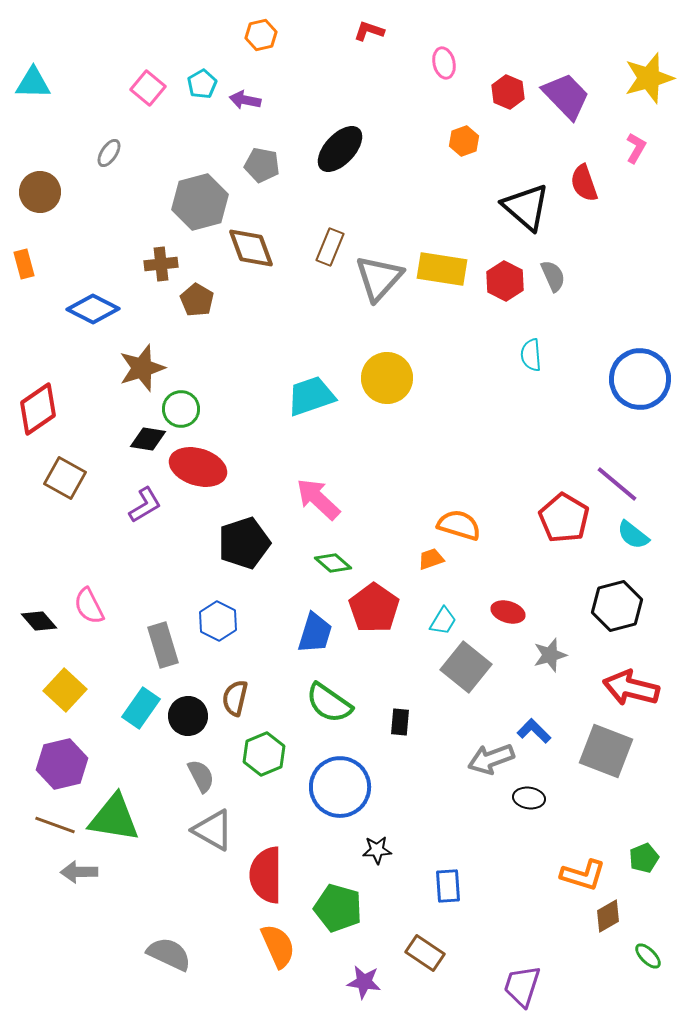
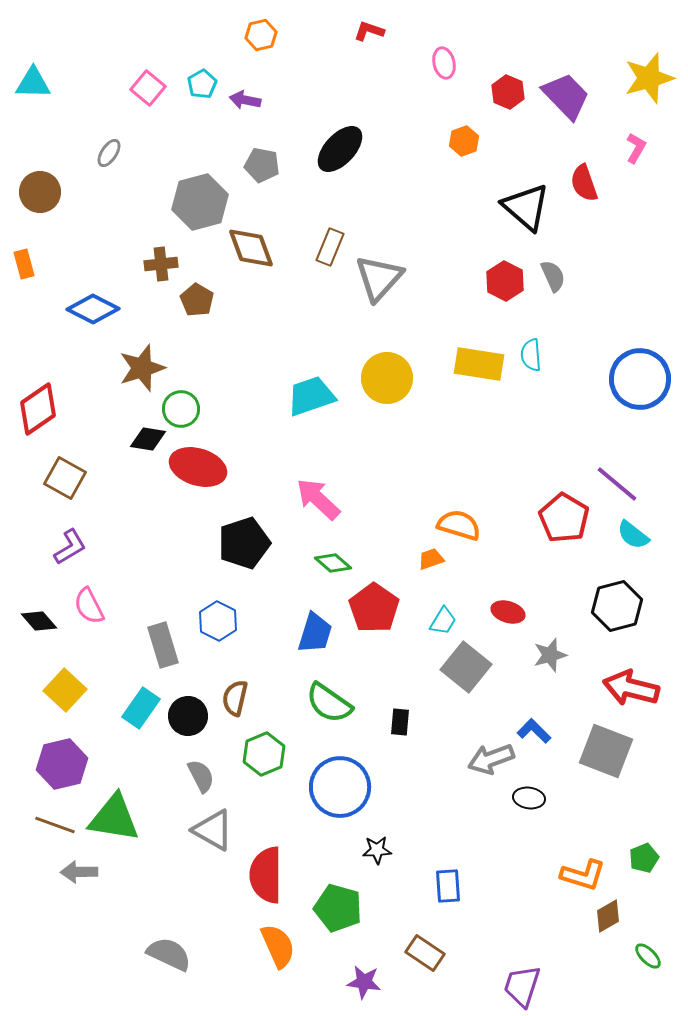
yellow rectangle at (442, 269): moved 37 px right, 95 px down
purple L-shape at (145, 505): moved 75 px left, 42 px down
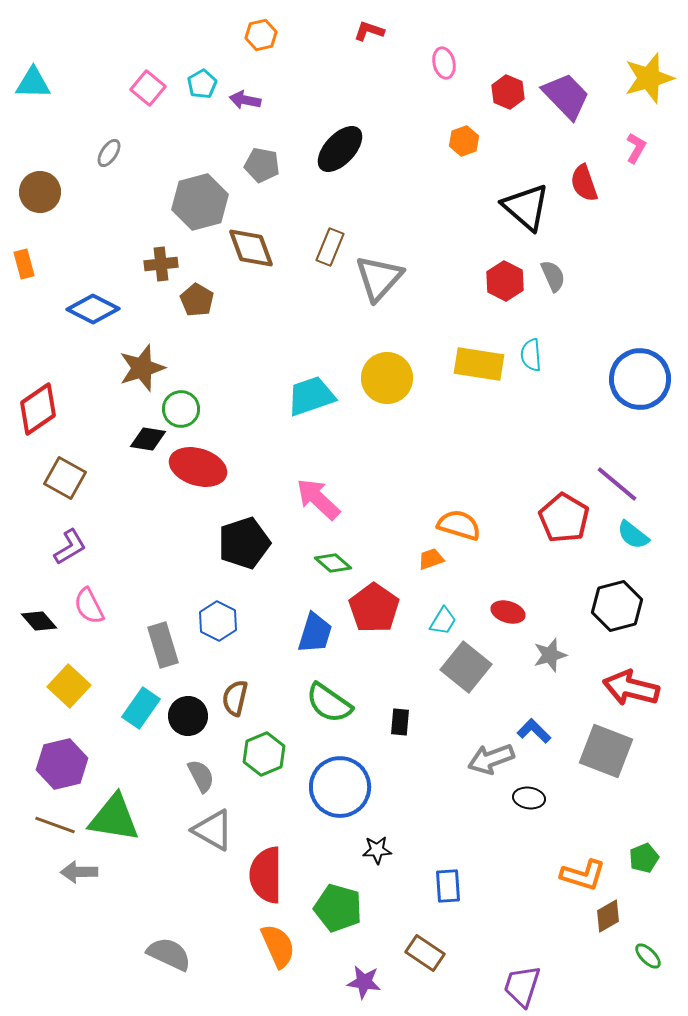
yellow square at (65, 690): moved 4 px right, 4 px up
